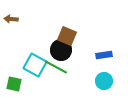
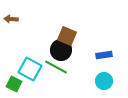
cyan square: moved 5 px left, 4 px down
green square: rotated 14 degrees clockwise
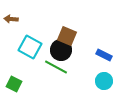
blue rectangle: rotated 35 degrees clockwise
cyan square: moved 22 px up
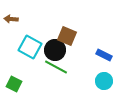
black circle: moved 6 px left
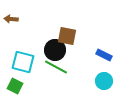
brown square: rotated 12 degrees counterclockwise
cyan square: moved 7 px left, 15 px down; rotated 15 degrees counterclockwise
green square: moved 1 px right, 2 px down
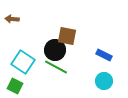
brown arrow: moved 1 px right
cyan square: rotated 20 degrees clockwise
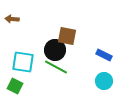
cyan square: rotated 25 degrees counterclockwise
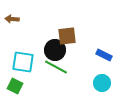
brown square: rotated 18 degrees counterclockwise
cyan circle: moved 2 px left, 2 px down
